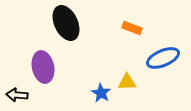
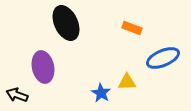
black arrow: rotated 15 degrees clockwise
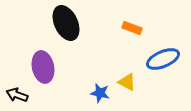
blue ellipse: moved 1 px down
yellow triangle: rotated 30 degrees clockwise
blue star: moved 1 px left; rotated 18 degrees counterclockwise
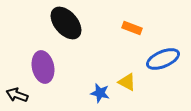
black ellipse: rotated 16 degrees counterclockwise
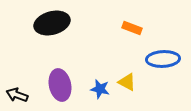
black ellipse: moved 14 px left; rotated 64 degrees counterclockwise
blue ellipse: rotated 20 degrees clockwise
purple ellipse: moved 17 px right, 18 px down
blue star: moved 4 px up
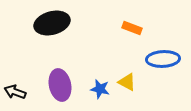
black arrow: moved 2 px left, 3 px up
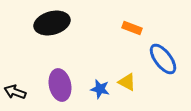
blue ellipse: rotated 56 degrees clockwise
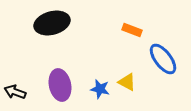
orange rectangle: moved 2 px down
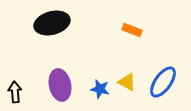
blue ellipse: moved 23 px down; rotated 72 degrees clockwise
black arrow: rotated 65 degrees clockwise
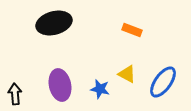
black ellipse: moved 2 px right
yellow triangle: moved 8 px up
black arrow: moved 2 px down
